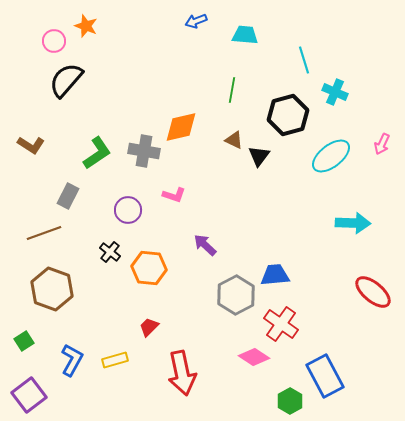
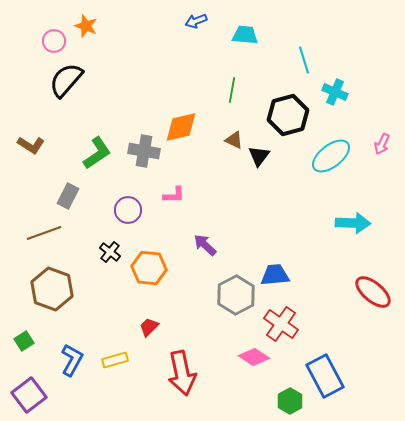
pink L-shape: rotated 20 degrees counterclockwise
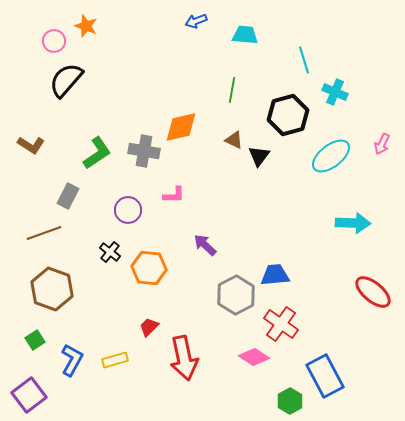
green square: moved 11 px right, 1 px up
red arrow: moved 2 px right, 15 px up
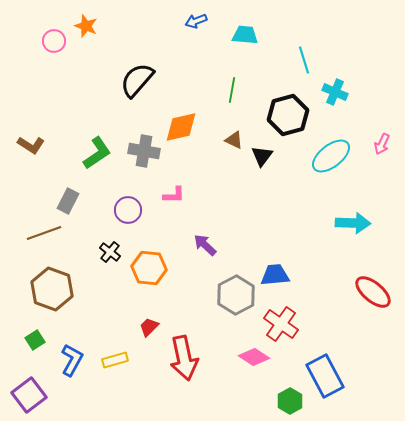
black semicircle: moved 71 px right
black triangle: moved 3 px right
gray rectangle: moved 5 px down
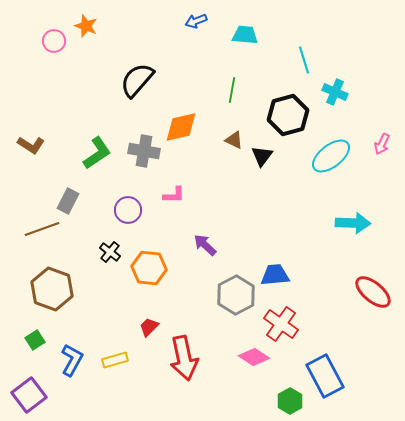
brown line: moved 2 px left, 4 px up
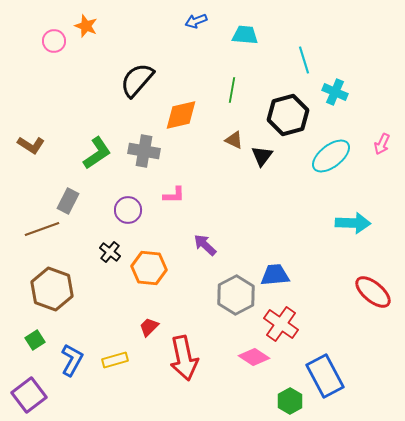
orange diamond: moved 12 px up
